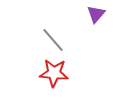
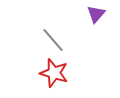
red star: rotated 12 degrees clockwise
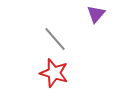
gray line: moved 2 px right, 1 px up
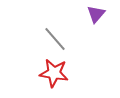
red star: rotated 8 degrees counterclockwise
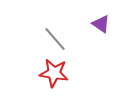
purple triangle: moved 5 px right, 10 px down; rotated 36 degrees counterclockwise
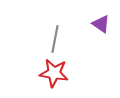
gray line: rotated 52 degrees clockwise
